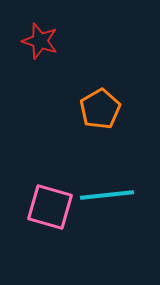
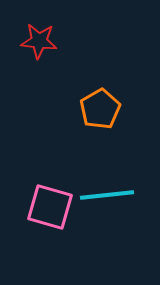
red star: moved 1 px left; rotated 12 degrees counterclockwise
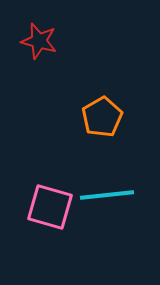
red star: rotated 9 degrees clockwise
orange pentagon: moved 2 px right, 8 px down
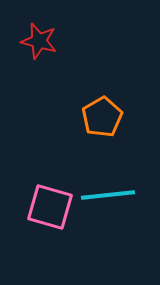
cyan line: moved 1 px right
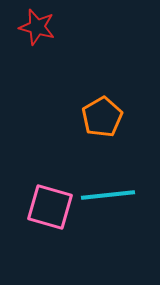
red star: moved 2 px left, 14 px up
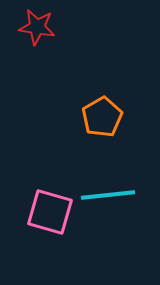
red star: rotated 6 degrees counterclockwise
pink square: moved 5 px down
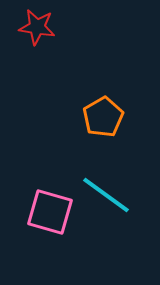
orange pentagon: moved 1 px right
cyan line: moved 2 px left; rotated 42 degrees clockwise
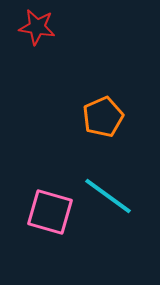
orange pentagon: rotated 6 degrees clockwise
cyan line: moved 2 px right, 1 px down
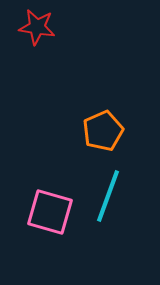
orange pentagon: moved 14 px down
cyan line: rotated 74 degrees clockwise
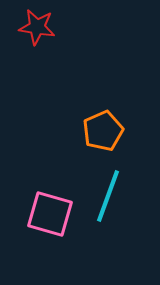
pink square: moved 2 px down
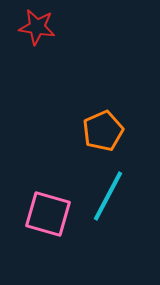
cyan line: rotated 8 degrees clockwise
pink square: moved 2 px left
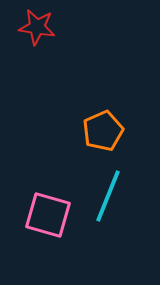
cyan line: rotated 6 degrees counterclockwise
pink square: moved 1 px down
